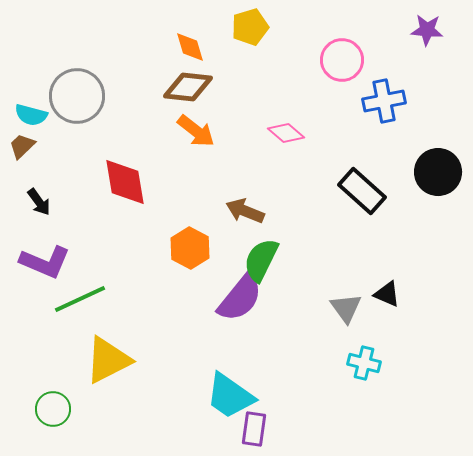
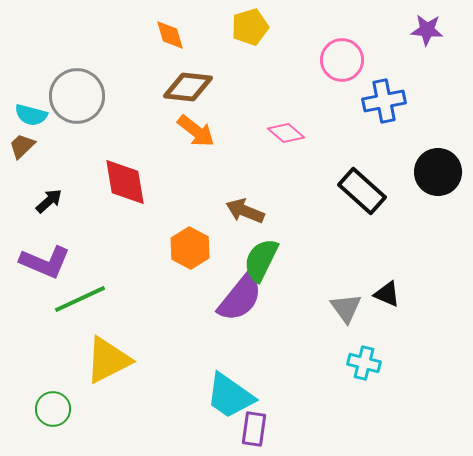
orange diamond: moved 20 px left, 12 px up
black arrow: moved 10 px right, 1 px up; rotated 96 degrees counterclockwise
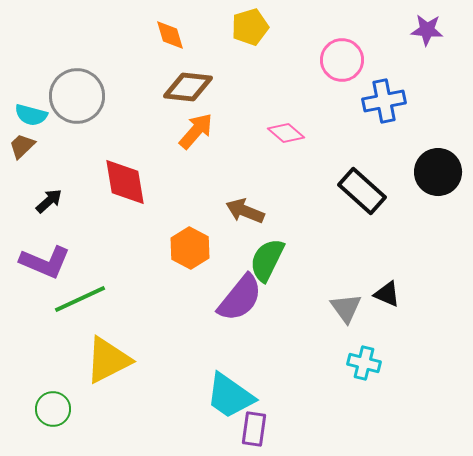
orange arrow: rotated 87 degrees counterclockwise
green semicircle: moved 6 px right
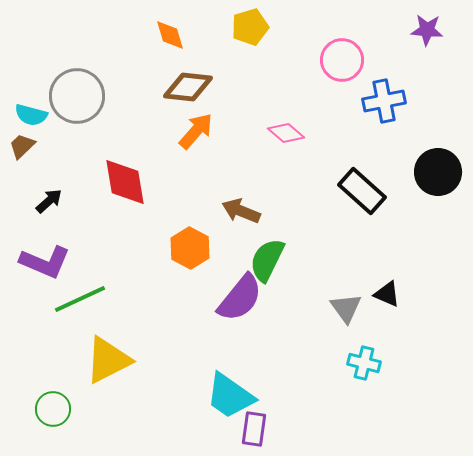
brown arrow: moved 4 px left
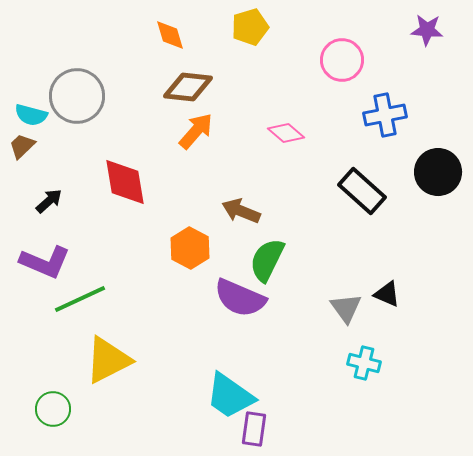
blue cross: moved 1 px right, 14 px down
purple semicircle: rotated 74 degrees clockwise
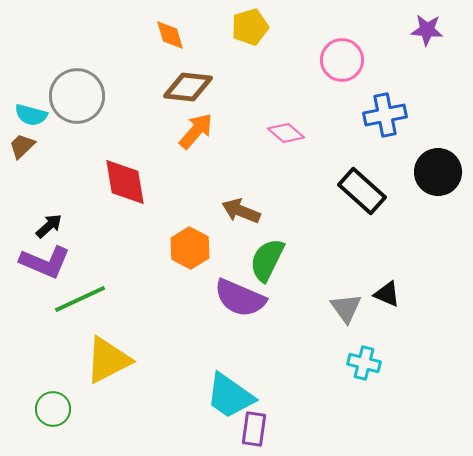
black arrow: moved 25 px down
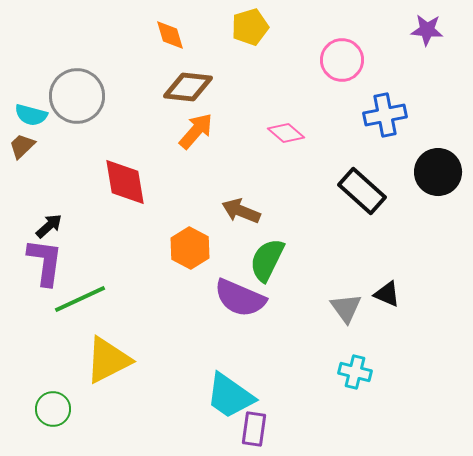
purple L-shape: rotated 105 degrees counterclockwise
cyan cross: moved 9 px left, 9 px down
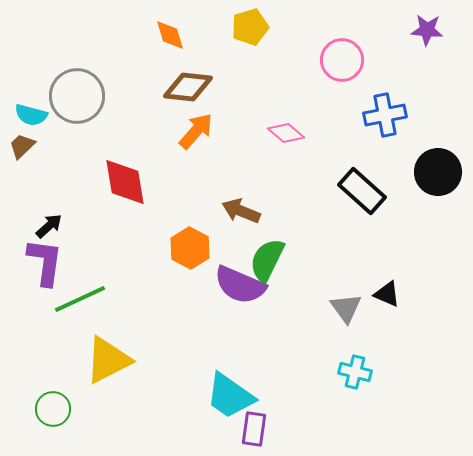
purple semicircle: moved 13 px up
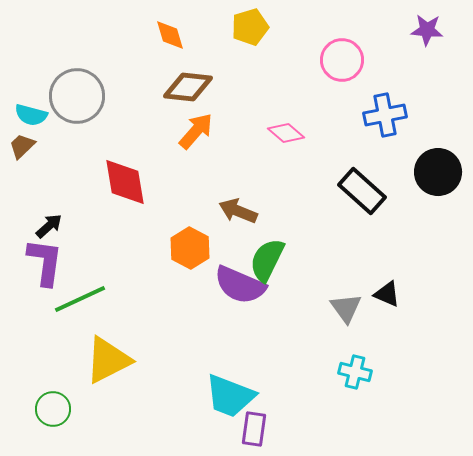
brown arrow: moved 3 px left
cyan trapezoid: rotated 14 degrees counterclockwise
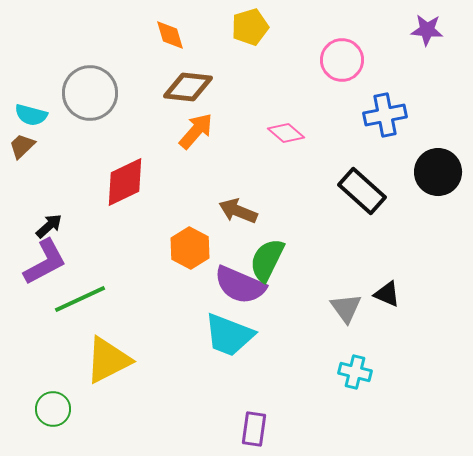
gray circle: moved 13 px right, 3 px up
red diamond: rotated 74 degrees clockwise
purple L-shape: rotated 54 degrees clockwise
cyan trapezoid: moved 1 px left, 61 px up
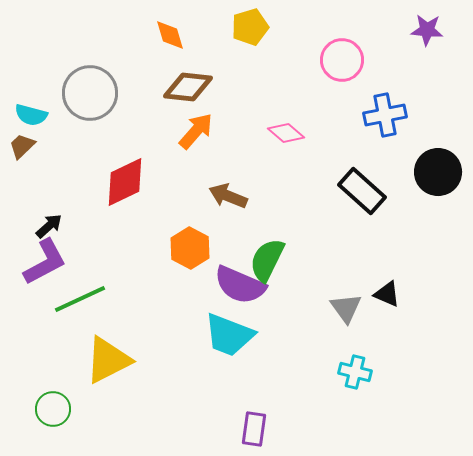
brown arrow: moved 10 px left, 15 px up
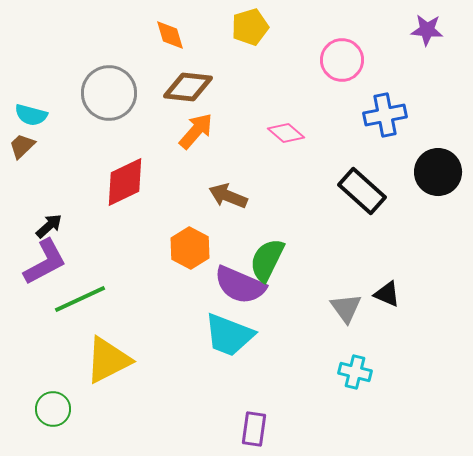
gray circle: moved 19 px right
